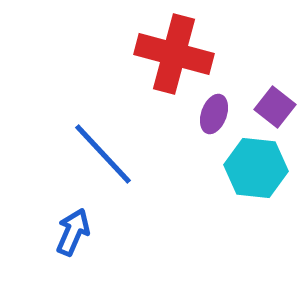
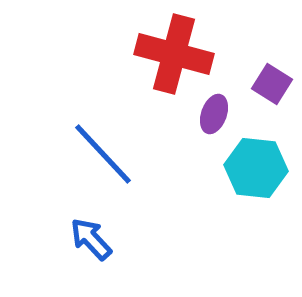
purple square: moved 3 px left, 23 px up; rotated 6 degrees counterclockwise
blue arrow: moved 18 px right, 7 px down; rotated 66 degrees counterclockwise
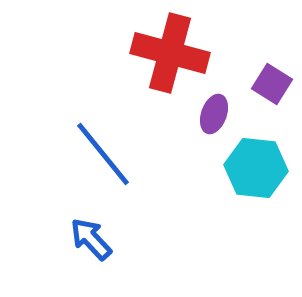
red cross: moved 4 px left, 1 px up
blue line: rotated 4 degrees clockwise
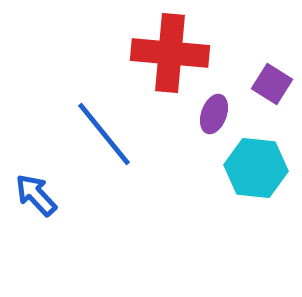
red cross: rotated 10 degrees counterclockwise
blue line: moved 1 px right, 20 px up
blue arrow: moved 55 px left, 44 px up
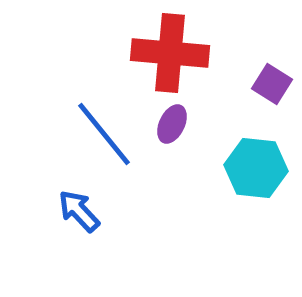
purple ellipse: moved 42 px left, 10 px down; rotated 6 degrees clockwise
blue arrow: moved 43 px right, 16 px down
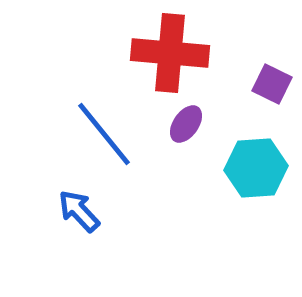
purple square: rotated 6 degrees counterclockwise
purple ellipse: moved 14 px right; rotated 9 degrees clockwise
cyan hexagon: rotated 10 degrees counterclockwise
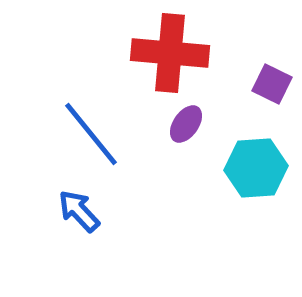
blue line: moved 13 px left
